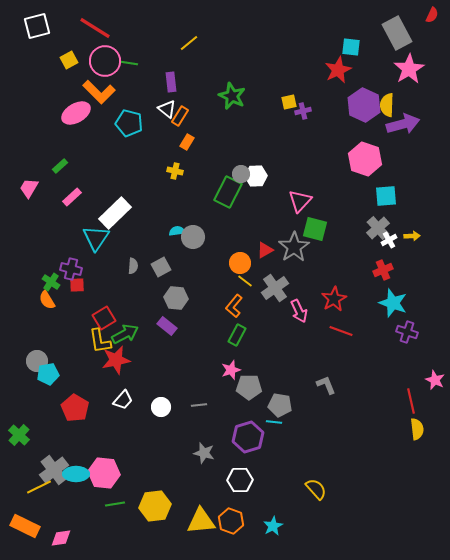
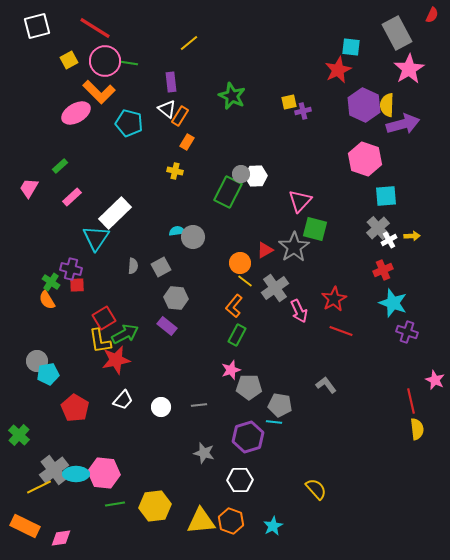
gray L-shape at (326, 385): rotated 15 degrees counterclockwise
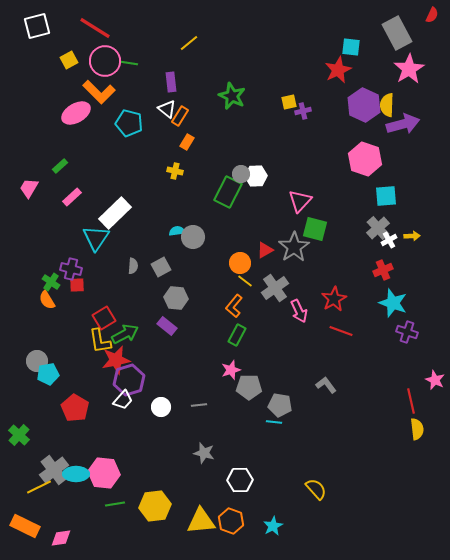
purple hexagon at (248, 437): moved 119 px left, 57 px up
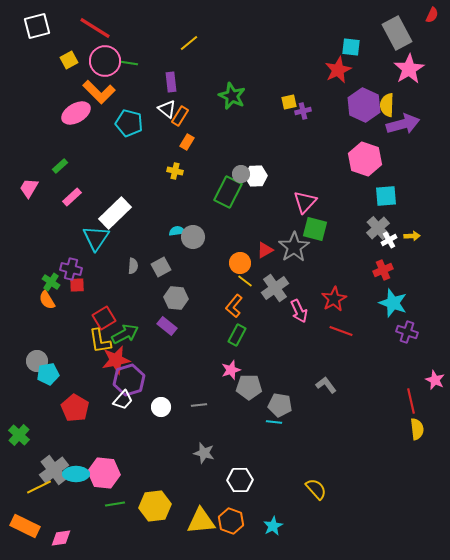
pink triangle at (300, 201): moved 5 px right, 1 px down
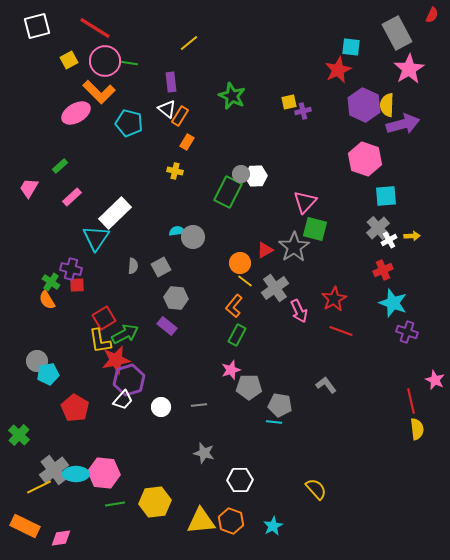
yellow hexagon at (155, 506): moved 4 px up
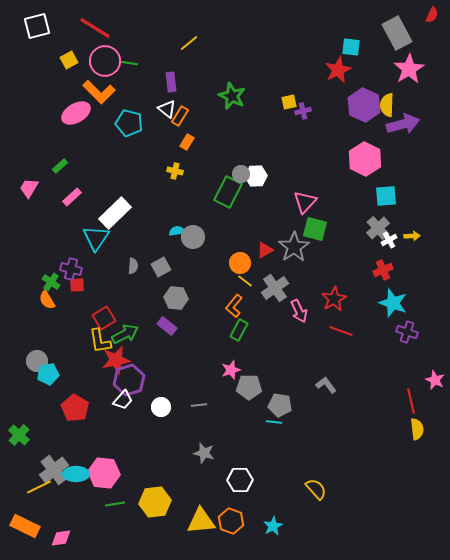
pink hexagon at (365, 159): rotated 8 degrees clockwise
green rectangle at (237, 335): moved 2 px right, 5 px up
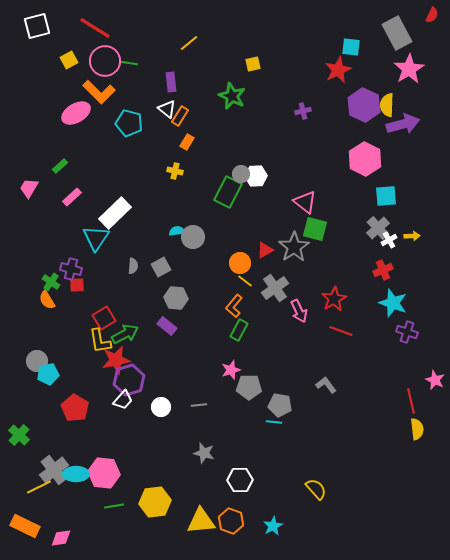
yellow square at (289, 102): moved 36 px left, 38 px up
pink triangle at (305, 202): rotated 35 degrees counterclockwise
green line at (115, 504): moved 1 px left, 2 px down
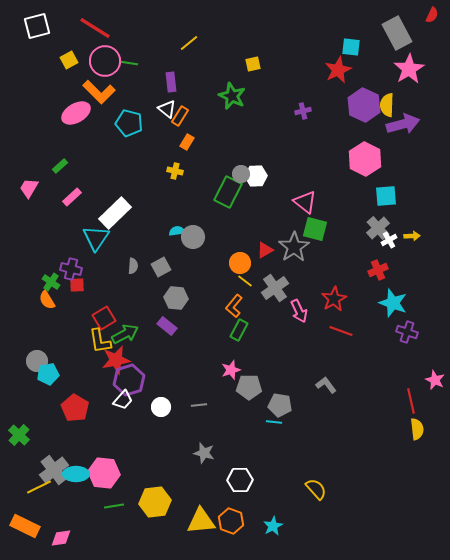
red cross at (383, 270): moved 5 px left
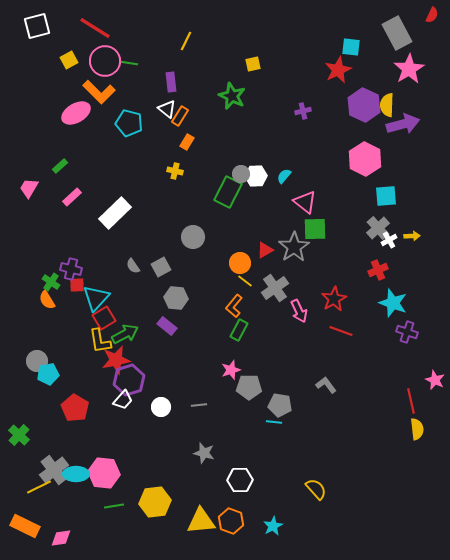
yellow line at (189, 43): moved 3 px left, 2 px up; rotated 24 degrees counterclockwise
green square at (315, 229): rotated 15 degrees counterclockwise
cyan semicircle at (177, 231): moved 107 px right, 55 px up; rotated 42 degrees counterclockwise
cyan triangle at (96, 238): moved 60 px down; rotated 8 degrees clockwise
gray semicircle at (133, 266): rotated 140 degrees clockwise
